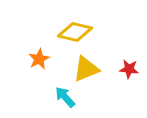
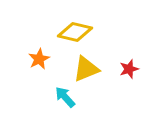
red star: rotated 24 degrees counterclockwise
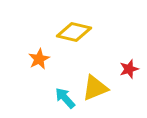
yellow diamond: moved 1 px left
yellow triangle: moved 9 px right, 19 px down
cyan arrow: moved 1 px down
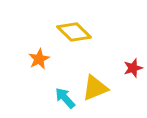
yellow diamond: rotated 32 degrees clockwise
red star: moved 4 px right, 1 px up
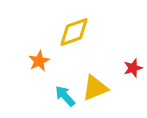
yellow diamond: rotated 64 degrees counterclockwise
orange star: moved 2 px down
cyan arrow: moved 2 px up
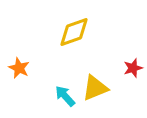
orange star: moved 20 px left, 7 px down; rotated 20 degrees counterclockwise
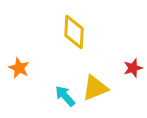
yellow diamond: rotated 68 degrees counterclockwise
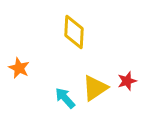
red star: moved 6 px left, 13 px down
yellow triangle: rotated 12 degrees counterclockwise
cyan arrow: moved 2 px down
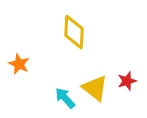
orange star: moved 4 px up
yellow triangle: rotated 48 degrees counterclockwise
